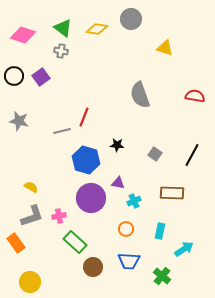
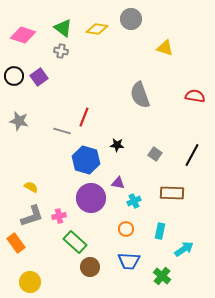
purple square: moved 2 px left
gray line: rotated 30 degrees clockwise
brown circle: moved 3 px left
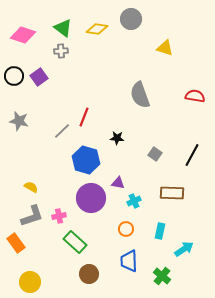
gray cross: rotated 16 degrees counterclockwise
gray line: rotated 60 degrees counterclockwise
black star: moved 7 px up
blue trapezoid: rotated 85 degrees clockwise
brown circle: moved 1 px left, 7 px down
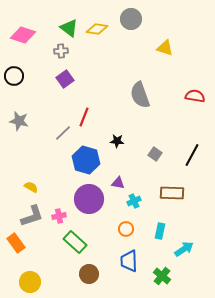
green triangle: moved 6 px right
purple square: moved 26 px right, 2 px down
gray line: moved 1 px right, 2 px down
black star: moved 3 px down
purple circle: moved 2 px left, 1 px down
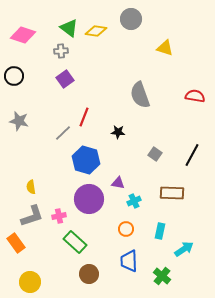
yellow diamond: moved 1 px left, 2 px down
black star: moved 1 px right, 9 px up
yellow semicircle: rotated 128 degrees counterclockwise
